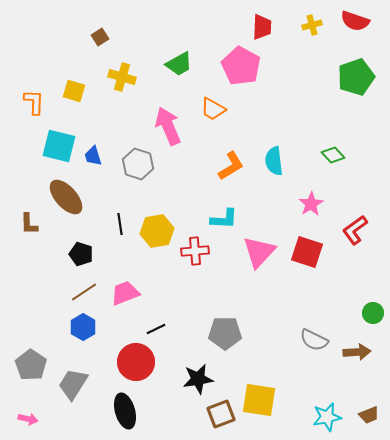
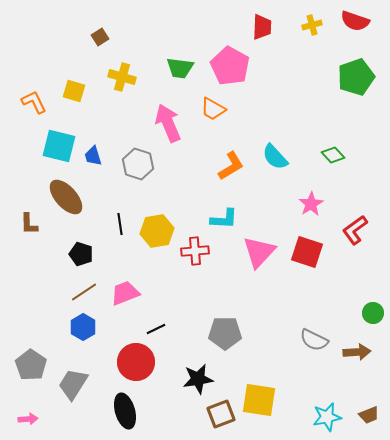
green trapezoid at (179, 64): moved 1 px right, 4 px down; rotated 36 degrees clockwise
pink pentagon at (241, 66): moved 11 px left
orange L-shape at (34, 102): rotated 28 degrees counterclockwise
pink arrow at (168, 126): moved 3 px up
cyan semicircle at (274, 161): moved 1 px right, 4 px up; rotated 36 degrees counterclockwise
pink arrow at (28, 419): rotated 18 degrees counterclockwise
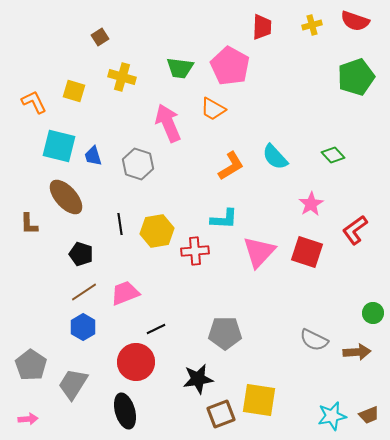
cyan star at (327, 417): moved 5 px right, 1 px up
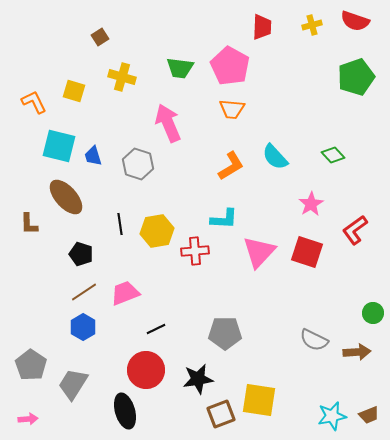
orange trapezoid at (213, 109): moved 19 px right; rotated 24 degrees counterclockwise
red circle at (136, 362): moved 10 px right, 8 px down
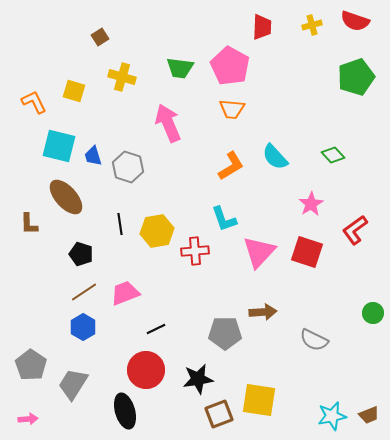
gray hexagon at (138, 164): moved 10 px left, 3 px down
cyan L-shape at (224, 219): rotated 68 degrees clockwise
brown arrow at (357, 352): moved 94 px left, 40 px up
brown square at (221, 414): moved 2 px left
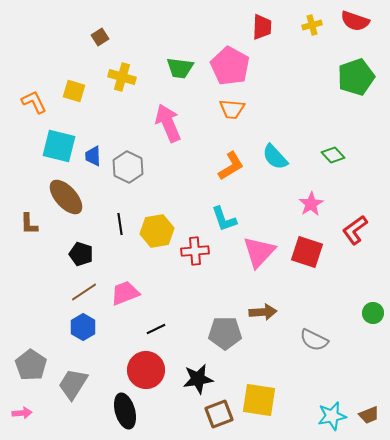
blue trapezoid at (93, 156): rotated 15 degrees clockwise
gray hexagon at (128, 167): rotated 8 degrees clockwise
pink arrow at (28, 419): moved 6 px left, 6 px up
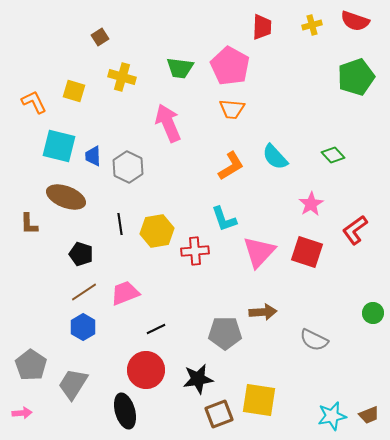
brown ellipse at (66, 197): rotated 27 degrees counterclockwise
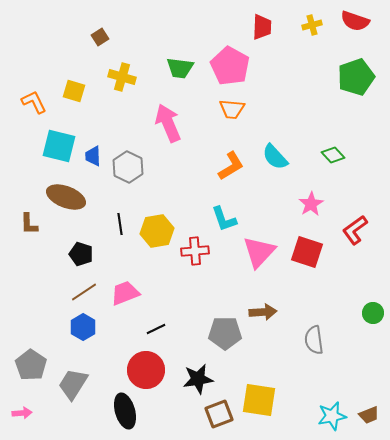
gray semicircle at (314, 340): rotated 56 degrees clockwise
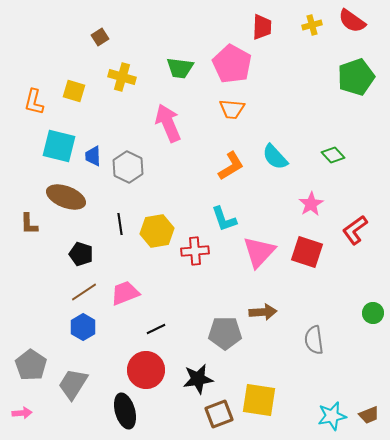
red semicircle at (355, 21): moved 3 px left; rotated 16 degrees clockwise
pink pentagon at (230, 66): moved 2 px right, 2 px up
orange L-shape at (34, 102): rotated 140 degrees counterclockwise
